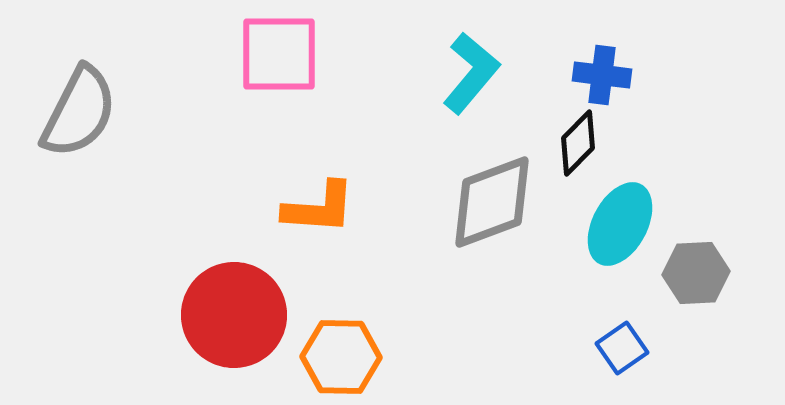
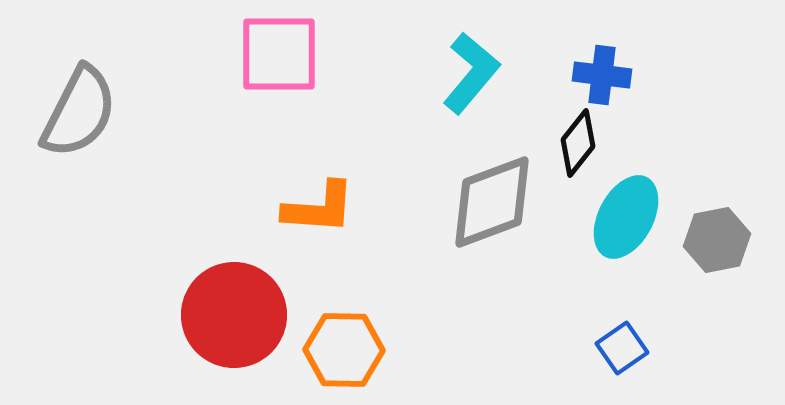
black diamond: rotated 6 degrees counterclockwise
cyan ellipse: moved 6 px right, 7 px up
gray hexagon: moved 21 px right, 33 px up; rotated 8 degrees counterclockwise
orange hexagon: moved 3 px right, 7 px up
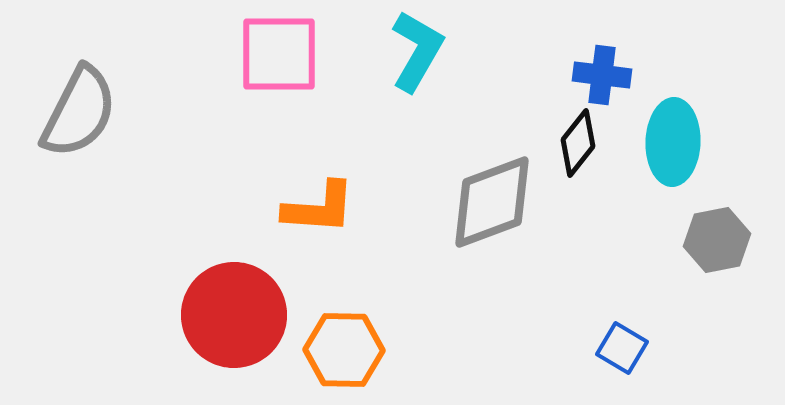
cyan L-shape: moved 54 px left, 22 px up; rotated 10 degrees counterclockwise
cyan ellipse: moved 47 px right, 75 px up; rotated 26 degrees counterclockwise
blue square: rotated 24 degrees counterclockwise
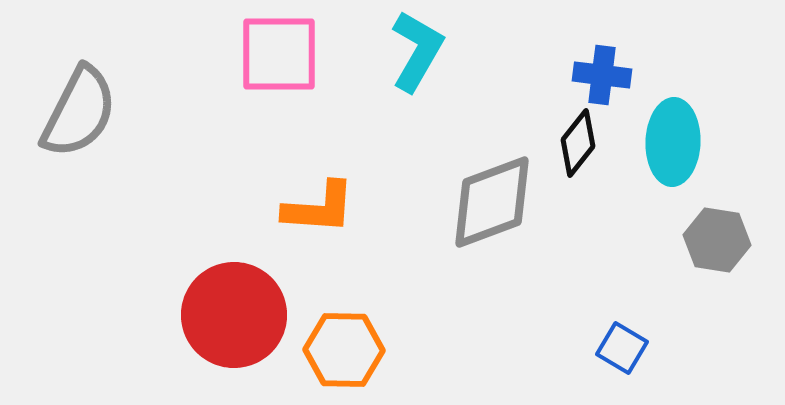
gray hexagon: rotated 20 degrees clockwise
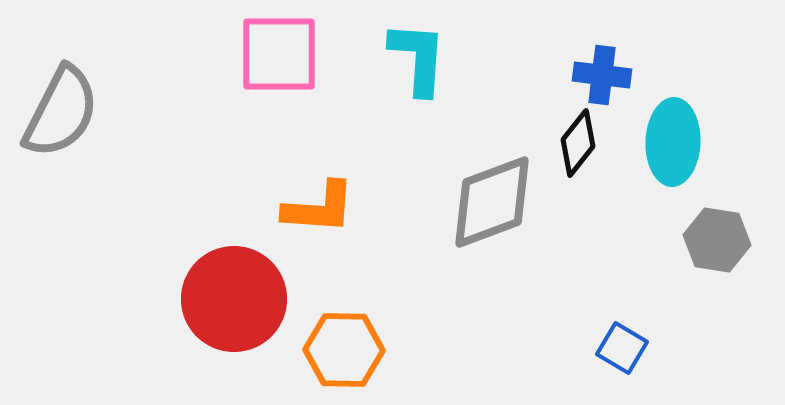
cyan L-shape: moved 1 px right, 7 px down; rotated 26 degrees counterclockwise
gray semicircle: moved 18 px left
red circle: moved 16 px up
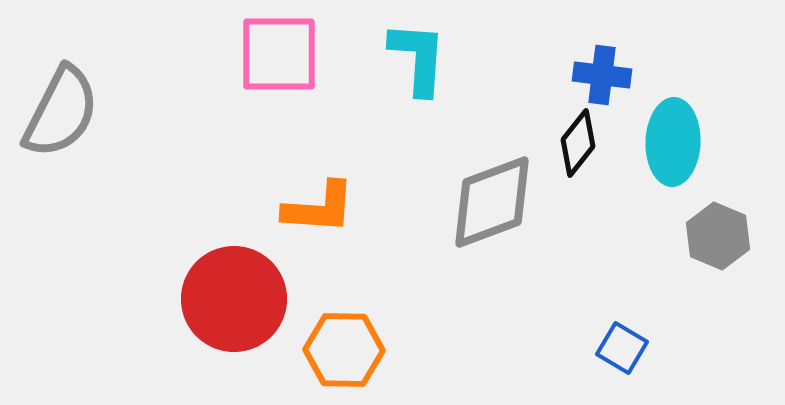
gray hexagon: moved 1 px right, 4 px up; rotated 14 degrees clockwise
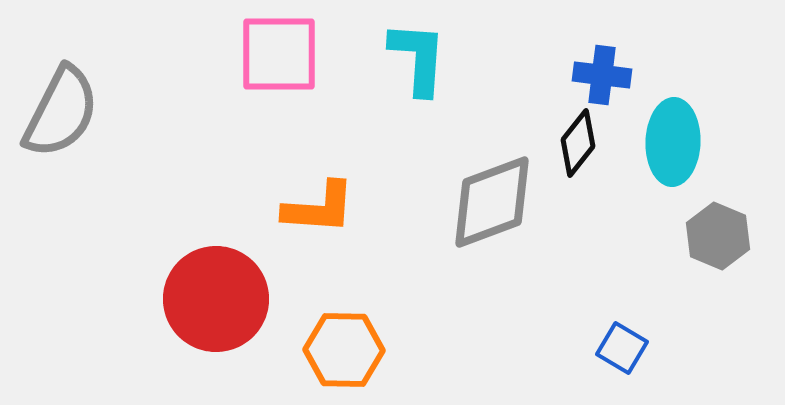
red circle: moved 18 px left
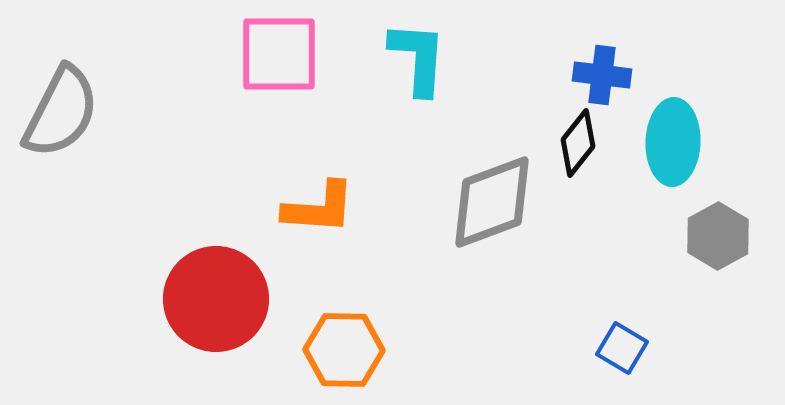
gray hexagon: rotated 8 degrees clockwise
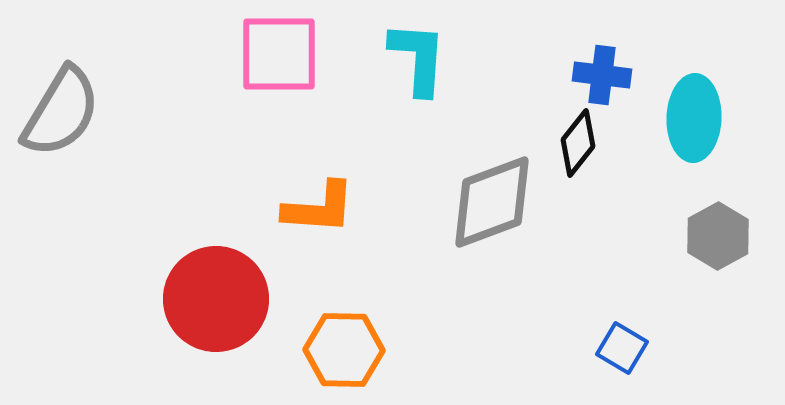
gray semicircle: rotated 4 degrees clockwise
cyan ellipse: moved 21 px right, 24 px up
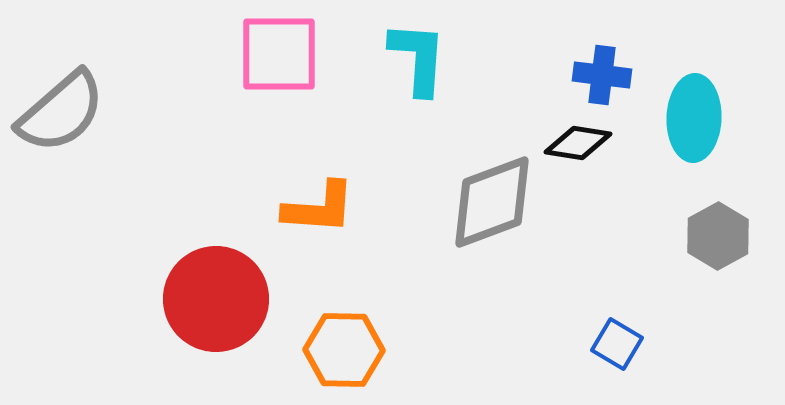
gray semicircle: rotated 18 degrees clockwise
black diamond: rotated 60 degrees clockwise
blue square: moved 5 px left, 4 px up
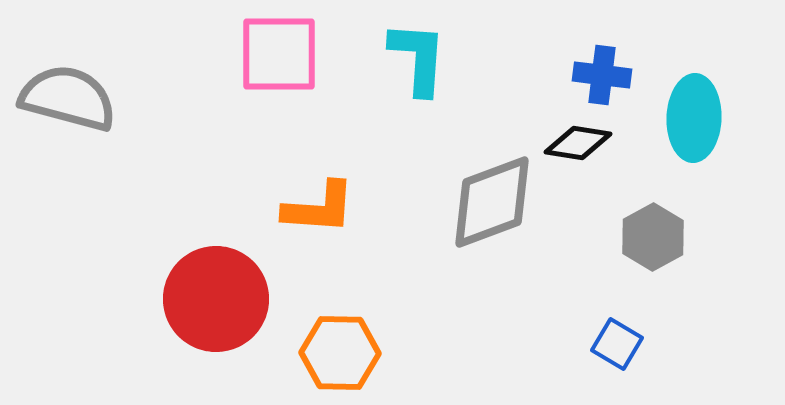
gray semicircle: moved 7 px right, 14 px up; rotated 124 degrees counterclockwise
gray hexagon: moved 65 px left, 1 px down
orange hexagon: moved 4 px left, 3 px down
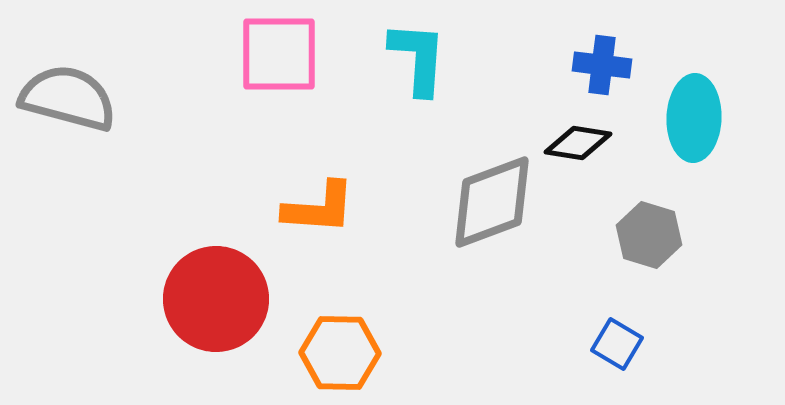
blue cross: moved 10 px up
gray hexagon: moved 4 px left, 2 px up; rotated 14 degrees counterclockwise
